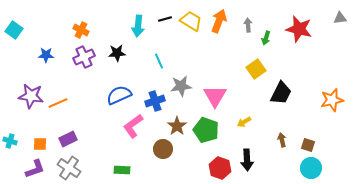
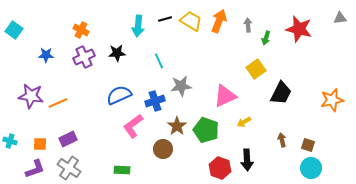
pink triangle: moved 10 px right; rotated 35 degrees clockwise
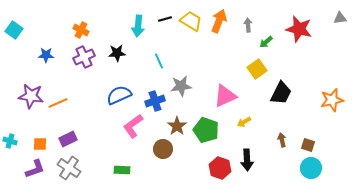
green arrow: moved 4 px down; rotated 32 degrees clockwise
yellow square: moved 1 px right
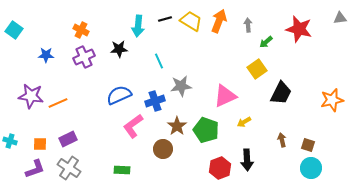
black star: moved 2 px right, 4 px up
red hexagon: rotated 20 degrees clockwise
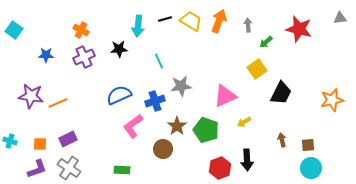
brown square: rotated 24 degrees counterclockwise
purple L-shape: moved 2 px right
